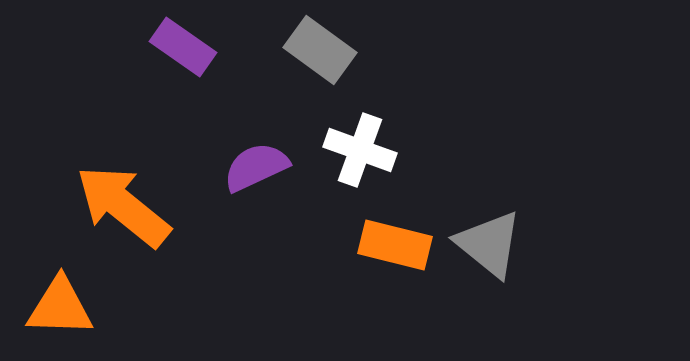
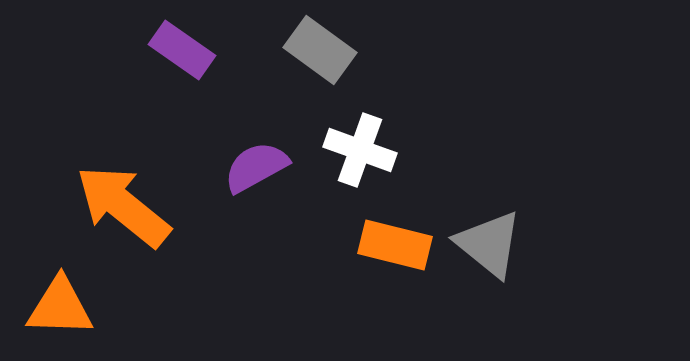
purple rectangle: moved 1 px left, 3 px down
purple semicircle: rotated 4 degrees counterclockwise
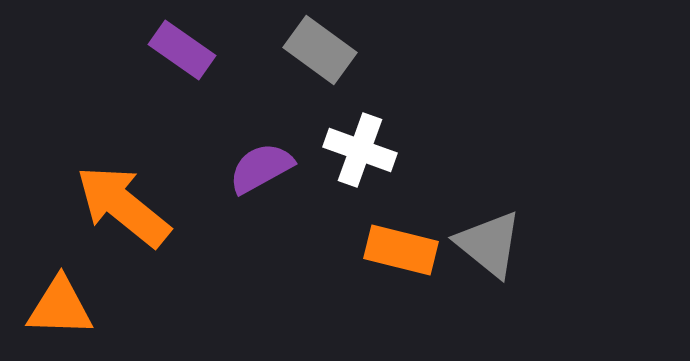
purple semicircle: moved 5 px right, 1 px down
orange rectangle: moved 6 px right, 5 px down
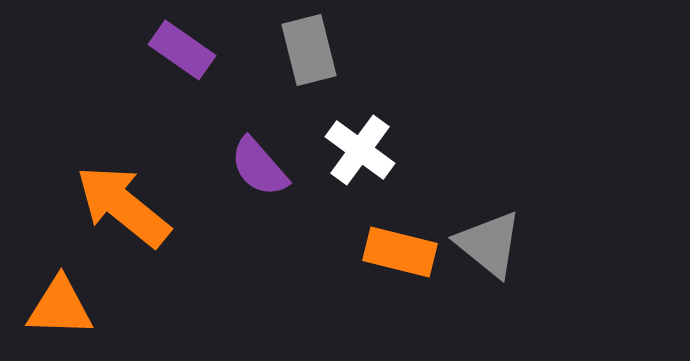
gray rectangle: moved 11 px left; rotated 40 degrees clockwise
white cross: rotated 16 degrees clockwise
purple semicircle: moved 2 px left, 1 px up; rotated 102 degrees counterclockwise
orange rectangle: moved 1 px left, 2 px down
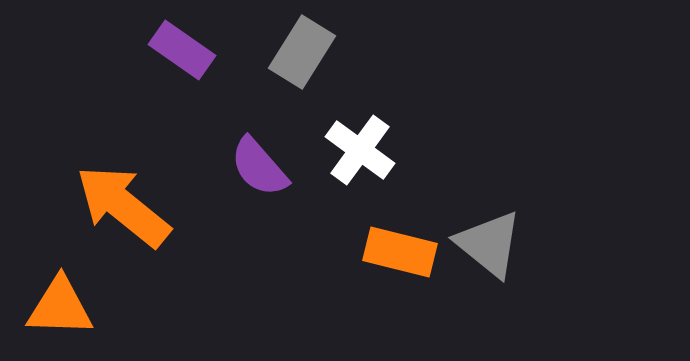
gray rectangle: moved 7 px left, 2 px down; rotated 46 degrees clockwise
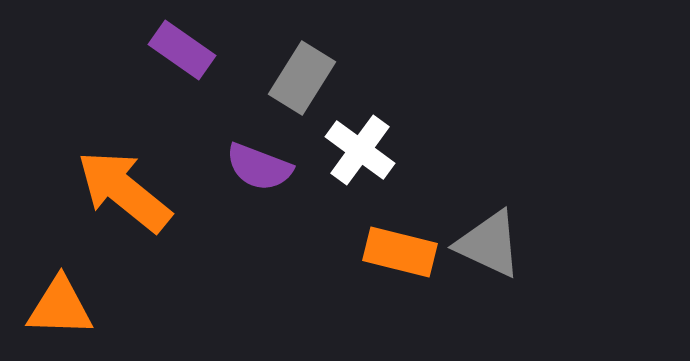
gray rectangle: moved 26 px down
purple semicircle: rotated 28 degrees counterclockwise
orange arrow: moved 1 px right, 15 px up
gray triangle: rotated 14 degrees counterclockwise
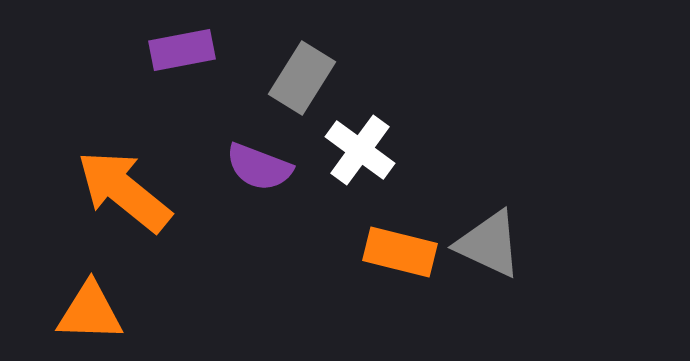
purple rectangle: rotated 46 degrees counterclockwise
orange triangle: moved 30 px right, 5 px down
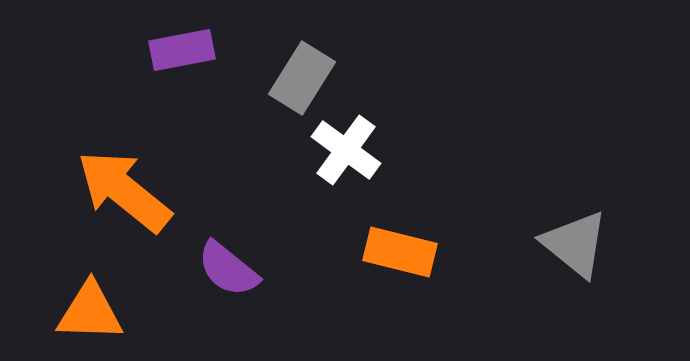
white cross: moved 14 px left
purple semicircle: moved 31 px left, 102 px down; rotated 18 degrees clockwise
gray triangle: moved 86 px right; rotated 14 degrees clockwise
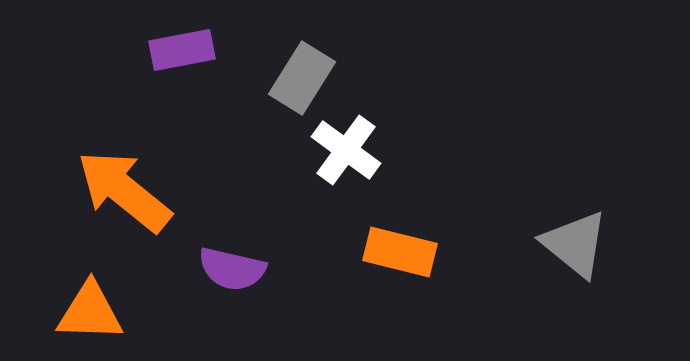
purple semicircle: moved 4 px right; rotated 26 degrees counterclockwise
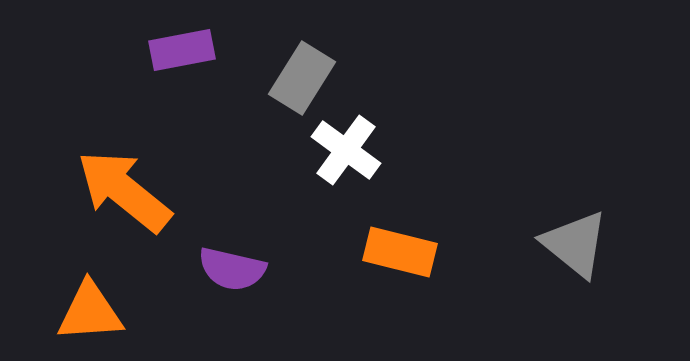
orange triangle: rotated 6 degrees counterclockwise
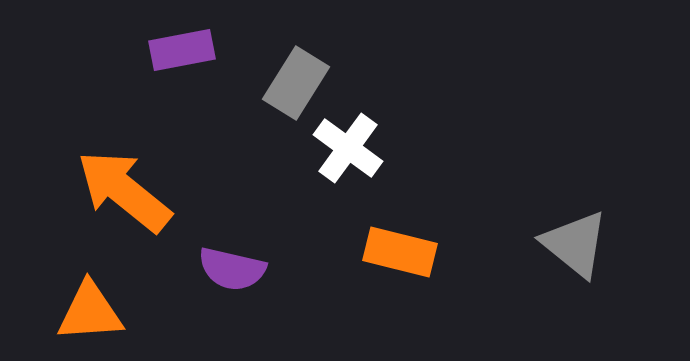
gray rectangle: moved 6 px left, 5 px down
white cross: moved 2 px right, 2 px up
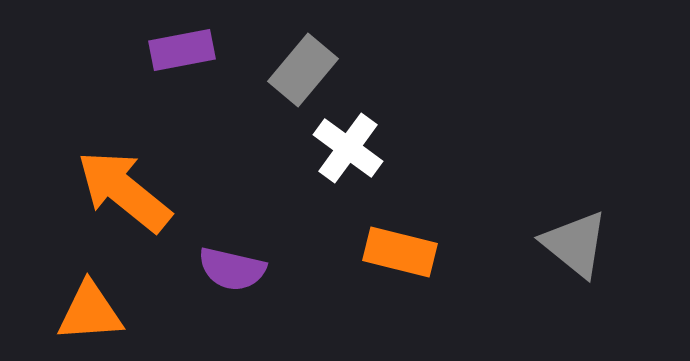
gray rectangle: moved 7 px right, 13 px up; rotated 8 degrees clockwise
